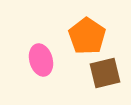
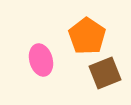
brown square: rotated 8 degrees counterclockwise
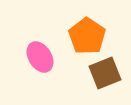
pink ellipse: moved 1 px left, 3 px up; rotated 16 degrees counterclockwise
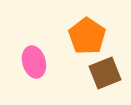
pink ellipse: moved 6 px left, 5 px down; rotated 16 degrees clockwise
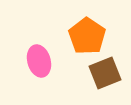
pink ellipse: moved 5 px right, 1 px up
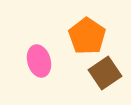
brown square: rotated 12 degrees counterclockwise
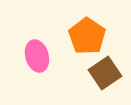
pink ellipse: moved 2 px left, 5 px up
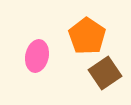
pink ellipse: rotated 28 degrees clockwise
